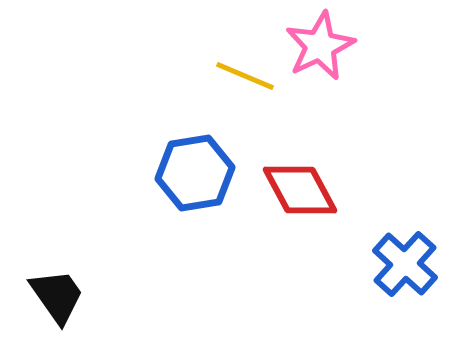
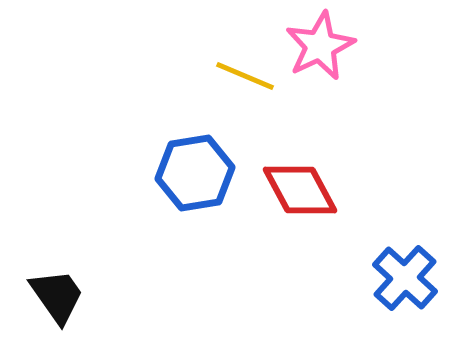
blue cross: moved 14 px down
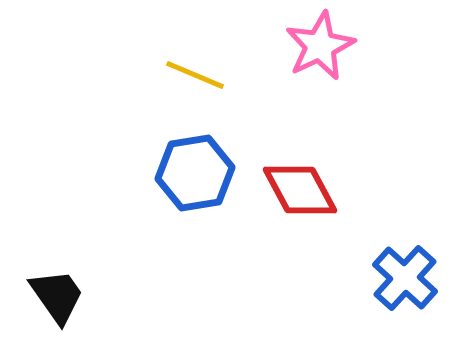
yellow line: moved 50 px left, 1 px up
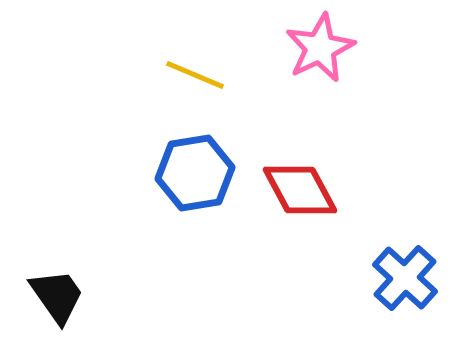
pink star: moved 2 px down
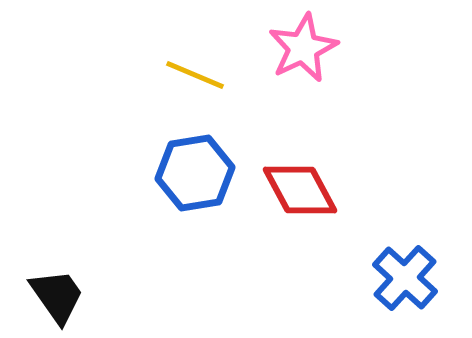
pink star: moved 17 px left
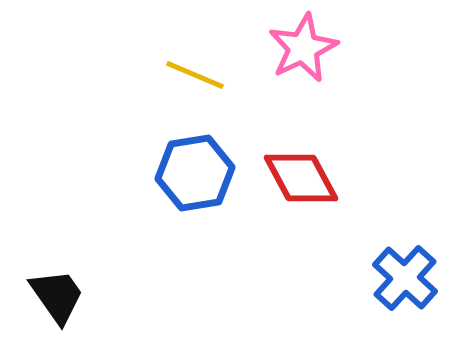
red diamond: moved 1 px right, 12 px up
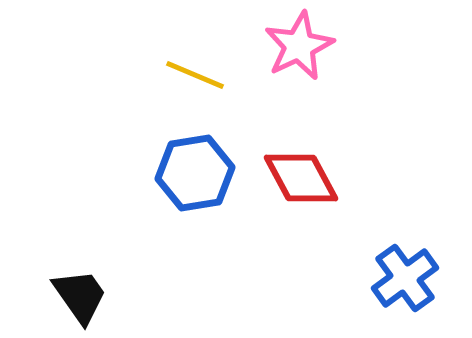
pink star: moved 4 px left, 2 px up
blue cross: rotated 12 degrees clockwise
black trapezoid: moved 23 px right
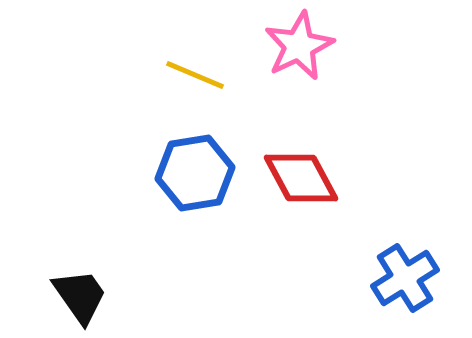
blue cross: rotated 4 degrees clockwise
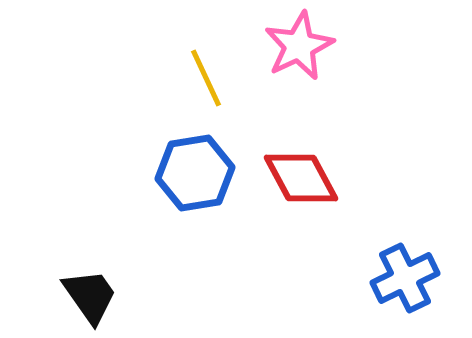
yellow line: moved 11 px right, 3 px down; rotated 42 degrees clockwise
blue cross: rotated 6 degrees clockwise
black trapezoid: moved 10 px right
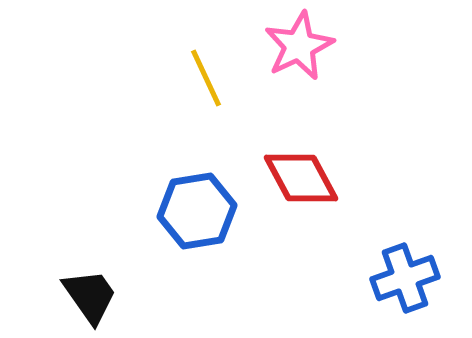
blue hexagon: moved 2 px right, 38 px down
blue cross: rotated 6 degrees clockwise
